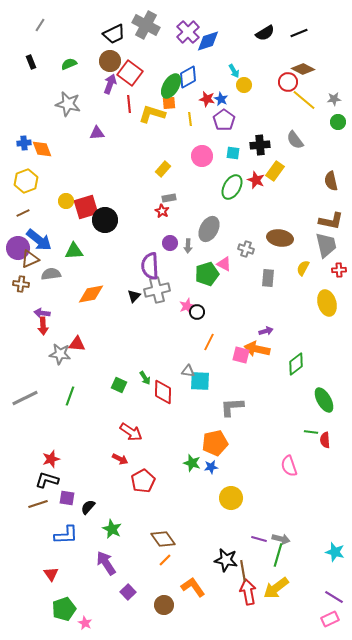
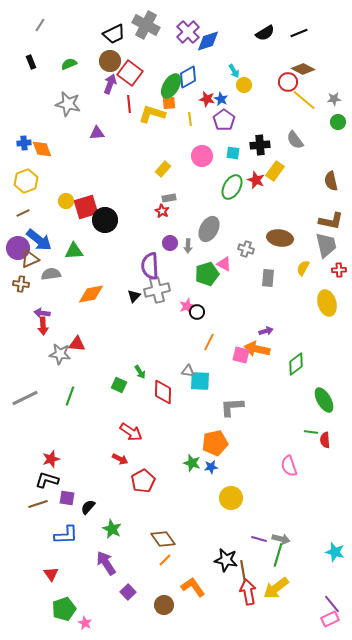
green arrow at (145, 378): moved 5 px left, 6 px up
purple line at (334, 597): moved 2 px left, 7 px down; rotated 18 degrees clockwise
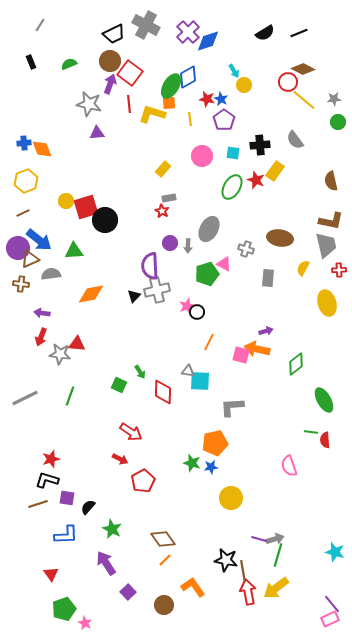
gray star at (68, 104): moved 21 px right
red arrow at (43, 326): moved 2 px left, 11 px down; rotated 24 degrees clockwise
gray arrow at (281, 539): moved 6 px left; rotated 30 degrees counterclockwise
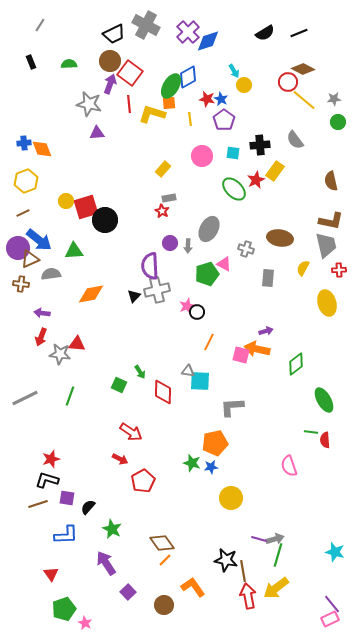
green semicircle at (69, 64): rotated 21 degrees clockwise
red star at (256, 180): rotated 24 degrees clockwise
green ellipse at (232, 187): moved 2 px right, 2 px down; rotated 75 degrees counterclockwise
brown diamond at (163, 539): moved 1 px left, 4 px down
red arrow at (248, 592): moved 4 px down
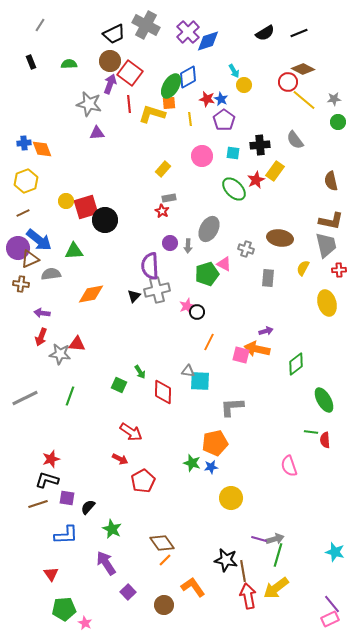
green pentagon at (64, 609): rotated 15 degrees clockwise
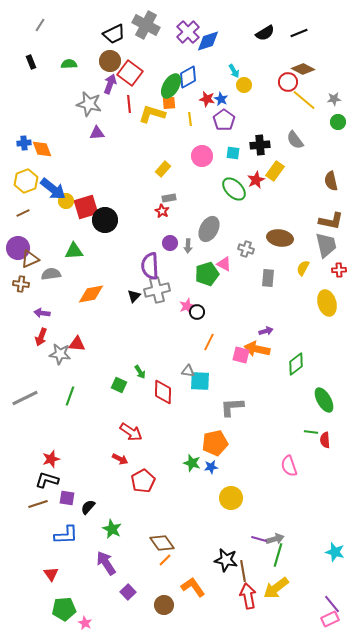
blue arrow at (39, 240): moved 14 px right, 51 px up
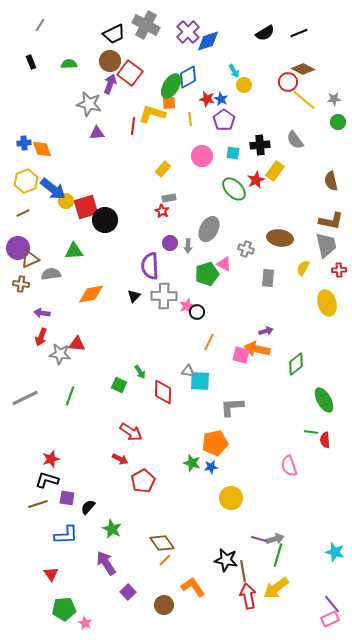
red line at (129, 104): moved 4 px right, 22 px down; rotated 12 degrees clockwise
gray cross at (157, 290): moved 7 px right, 6 px down; rotated 15 degrees clockwise
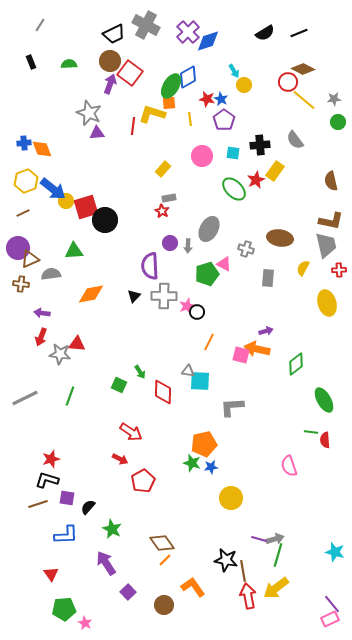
gray star at (89, 104): moved 9 px down; rotated 10 degrees clockwise
orange pentagon at (215, 443): moved 11 px left, 1 px down
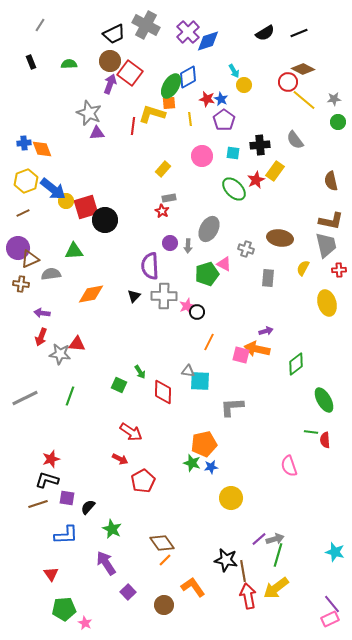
purple line at (259, 539): rotated 56 degrees counterclockwise
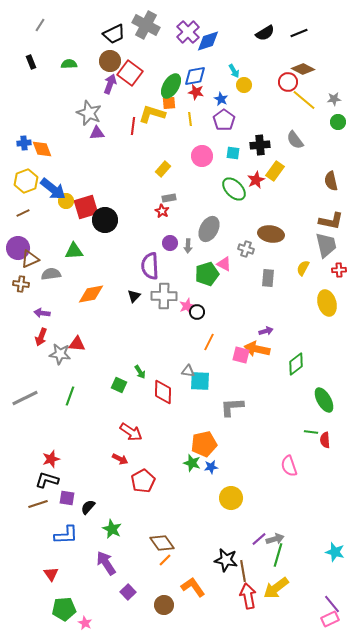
blue diamond at (188, 77): moved 7 px right, 1 px up; rotated 20 degrees clockwise
red star at (207, 99): moved 11 px left, 7 px up
brown ellipse at (280, 238): moved 9 px left, 4 px up
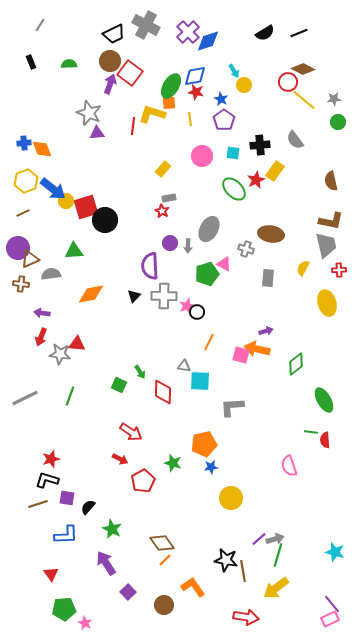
gray triangle at (188, 371): moved 4 px left, 5 px up
green star at (192, 463): moved 19 px left
red arrow at (248, 596): moved 2 px left, 21 px down; rotated 110 degrees clockwise
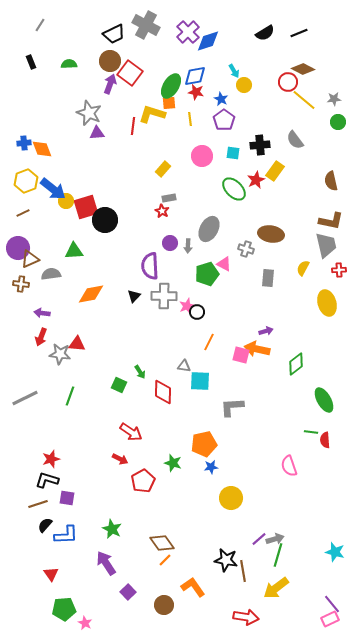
black semicircle at (88, 507): moved 43 px left, 18 px down
